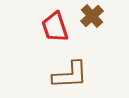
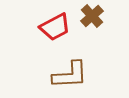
red trapezoid: rotated 100 degrees counterclockwise
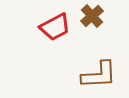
brown L-shape: moved 29 px right
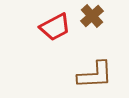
brown L-shape: moved 4 px left
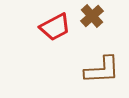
brown L-shape: moved 7 px right, 5 px up
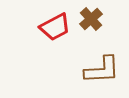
brown cross: moved 1 px left, 3 px down
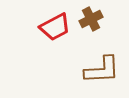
brown cross: rotated 15 degrees clockwise
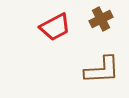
brown cross: moved 10 px right
